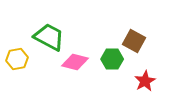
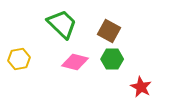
green trapezoid: moved 13 px right, 13 px up; rotated 16 degrees clockwise
brown square: moved 25 px left, 10 px up
yellow hexagon: moved 2 px right
red star: moved 4 px left, 6 px down; rotated 15 degrees counterclockwise
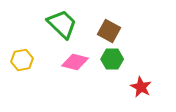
yellow hexagon: moved 3 px right, 1 px down
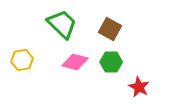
brown square: moved 1 px right, 2 px up
green hexagon: moved 1 px left, 3 px down
red star: moved 2 px left
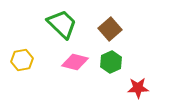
brown square: rotated 20 degrees clockwise
green hexagon: rotated 25 degrees counterclockwise
red star: moved 1 px left, 1 px down; rotated 30 degrees counterclockwise
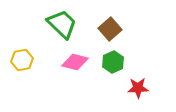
green hexagon: moved 2 px right
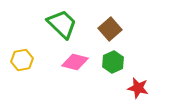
red star: rotated 15 degrees clockwise
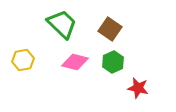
brown square: rotated 15 degrees counterclockwise
yellow hexagon: moved 1 px right
